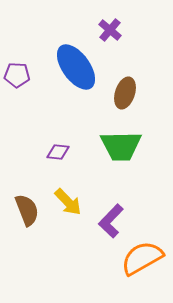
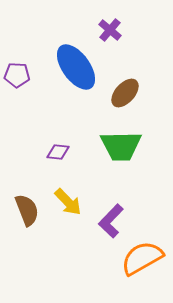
brown ellipse: rotated 24 degrees clockwise
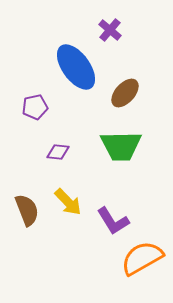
purple pentagon: moved 18 px right, 32 px down; rotated 15 degrees counterclockwise
purple L-shape: moved 2 px right; rotated 76 degrees counterclockwise
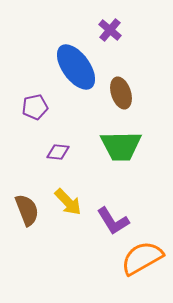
brown ellipse: moved 4 px left; rotated 60 degrees counterclockwise
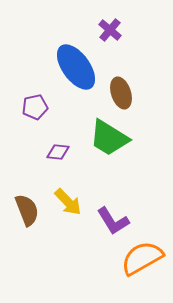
green trapezoid: moved 12 px left, 8 px up; rotated 33 degrees clockwise
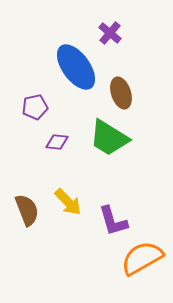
purple cross: moved 3 px down
purple diamond: moved 1 px left, 10 px up
purple L-shape: rotated 16 degrees clockwise
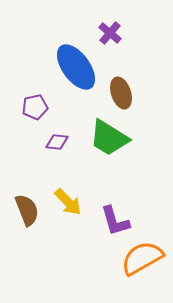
purple L-shape: moved 2 px right
